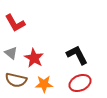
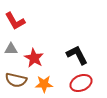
red L-shape: moved 2 px up
gray triangle: moved 4 px up; rotated 40 degrees counterclockwise
red ellipse: moved 1 px right
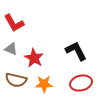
red L-shape: moved 1 px left, 2 px down
gray triangle: rotated 24 degrees clockwise
black L-shape: moved 1 px left, 4 px up
red ellipse: rotated 10 degrees clockwise
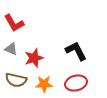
red star: rotated 24 degrees clockwise
red ellipse: moved 5 px left
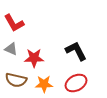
red star: rotated 18 degrees clockwise
red ellipse: rotated 15 degrees counterclockwise
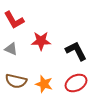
red L-shape: moved 3 px up
red star: moved 7 px right, 17 px up
brown semicircle: moved 1 px down
orange star: rotated 18 degrees clockwise
